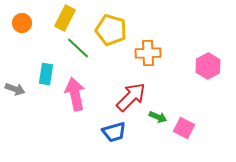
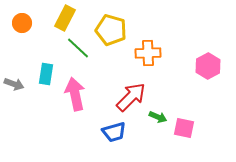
gray arrow: moved 1 px left, 5 px up
pink square: rotated 15 degrees counterclockwise
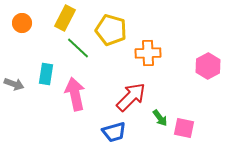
green arrow: moved 2 px right, 1 px down; rotated 30 degrees clockwise
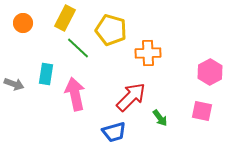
orange circle: moved 1 px right
pink hexagon: moved 2 px right, 6 px down
pink square: moved 18 px right, 17 px up
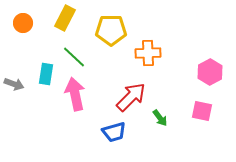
yellow pentagon: rotated 16 degrees counterclockwise
green line: moved 4 px left, 9 px down
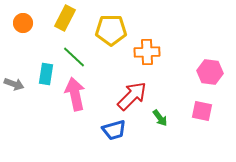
orange cross: moved 1 px left, 1 px up
pink hexagon: rotated 25 degrees counterclockwise
red arrow: moved 1 px right, 1 px up
blue trapezoid: moved 2 px up
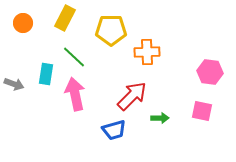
green arrow: rotated 54 degrees counterclockwise
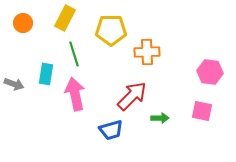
green line: moved 3 px up; rotated 30 degrees clockwise
blue trapezoid: moved 3 px left
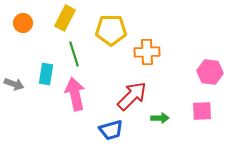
pink square: rotated 15 degrees counterclockwise
